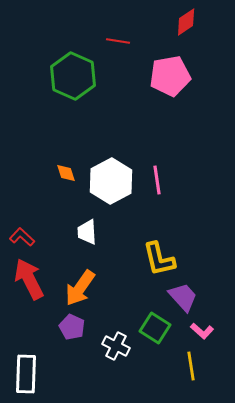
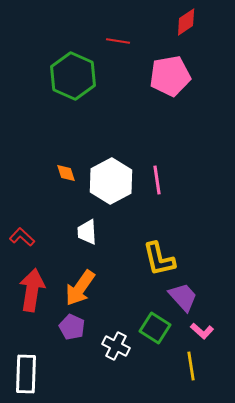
red arrow: moved 3 px right, 11 px down; rotated 36 degrees clockwise
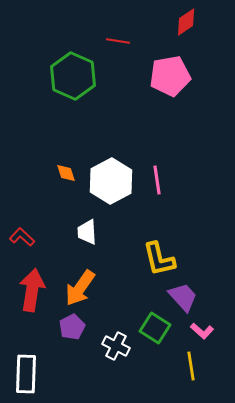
purple pentagon: rotated 20 degrees clockwise
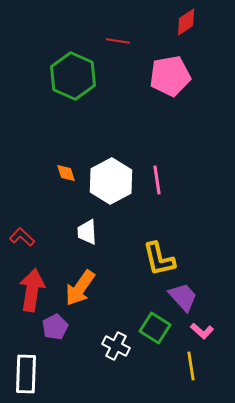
purple pentagon: moved 17 px left
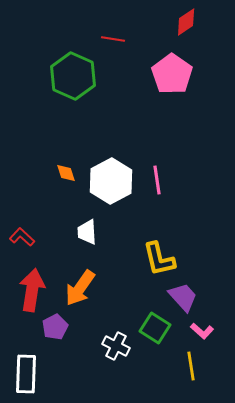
red line: moved 5 px left, 2 px up
pink pentagon: moved 2 px right, 2 px up; rotated 27 degrees counterclockwise
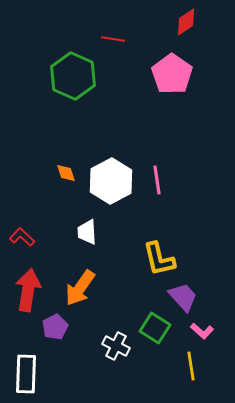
red arrow: moved 4 px left
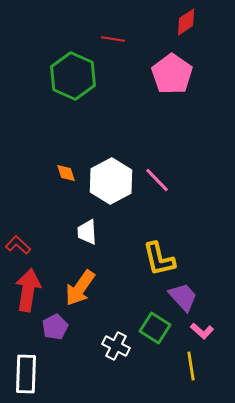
pink line: rotated 36 degrees counterclockwise
red L-shape: moved 4 px left, 8 px down
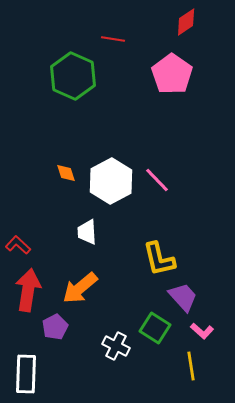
orange arrow: rotated 15 degrees clockwise
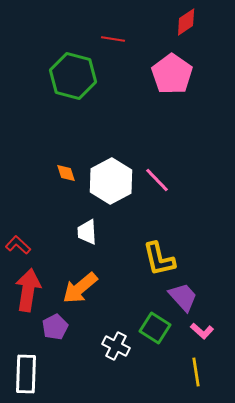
green hexagon: rotated 9 degrees counterclockwise
yellow line: moved 5 px right, 6 px down
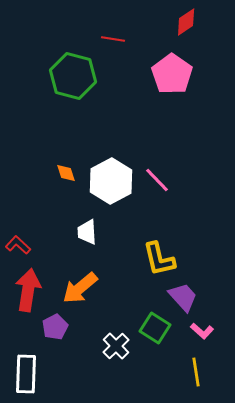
white cross: rotated 20 degrees clockwise
